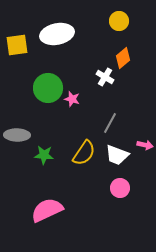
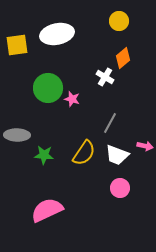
pink arrow: moved 1 px down
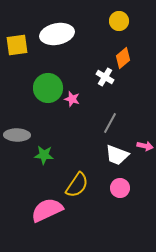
yellow semicircle: moved 7 px left, 32 px down
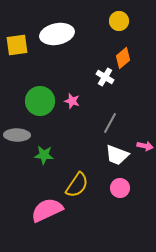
green circle: moved 8 px left, 13 px down
pink star: moved 2 px down
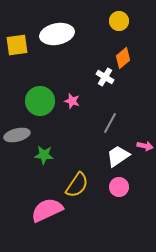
gray ellipse: rotated 15 degrees counterclockwise
white trapezoid: moved 1 px right, 1 px down; rotated 125 degrees clockwise
pink circle: moved 1 px left, 1 px up
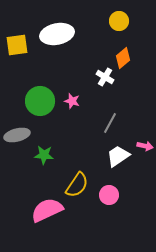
pink circle: moved 10 px left, 8 px down
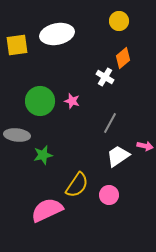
gray ellipse: rotated 20 degrees clockwise
green star: moved 1 px left; rotated 18 degrees counterclockwise
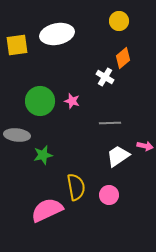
gray line: rotated 60 degrees clockwise
yellow semicircle: moved 1 px left, 2 px down; rotated 44 degrees counterclockwise
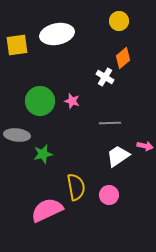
green star: moved 1 px up
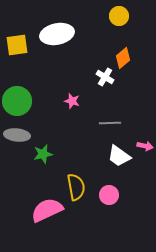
yellow circle: moved 5 px up
green circle: moved 23 px left
white trapezoid: moved 1 px right; rotated 110 degrees counterclockwise
